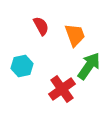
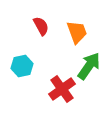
orange trapezoid: moved 2 px right, 3 px up
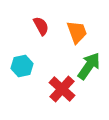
red cross: rotated 12 degrees counterclockwise
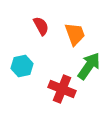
orange trapezoid: moved 2 px left, 2 px down
red cross: rotated 20 degrees counterclockwise
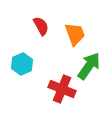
cyan hexagon: moved 2 px up; rotated 10 degrees counterclockwise
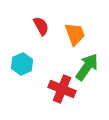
green arrow: moved 2 px left, 1 px down
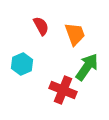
red cross: moved 1 px right, 1 px down
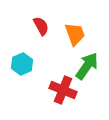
green arrow: moved 1 px up
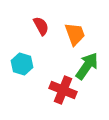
cyan hexagon: rotated 20 degrees counterclockwise
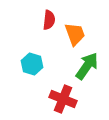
red semicircle: moved 8 px right, 6 px up; rotated 36 degrees clockwise
cyan hexagon: moved 10 px right
red cross: moved 9 px down
